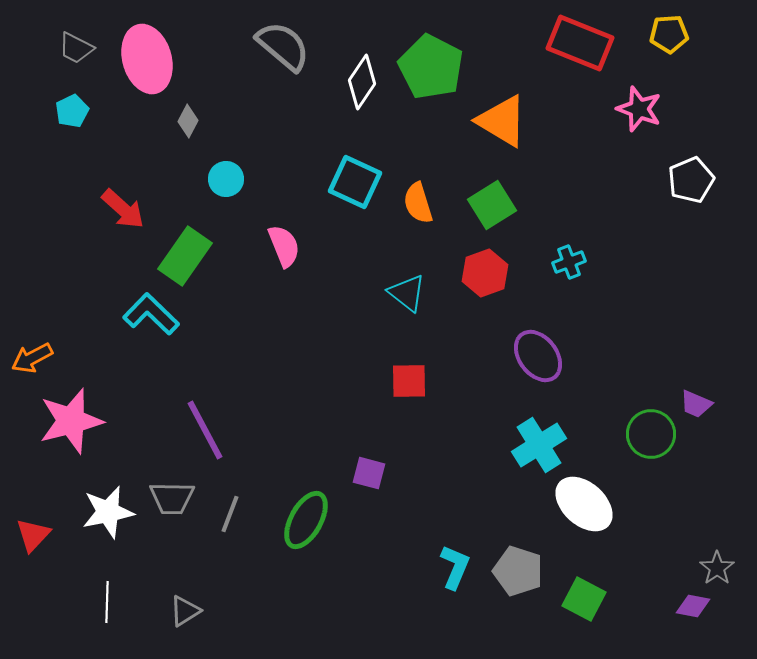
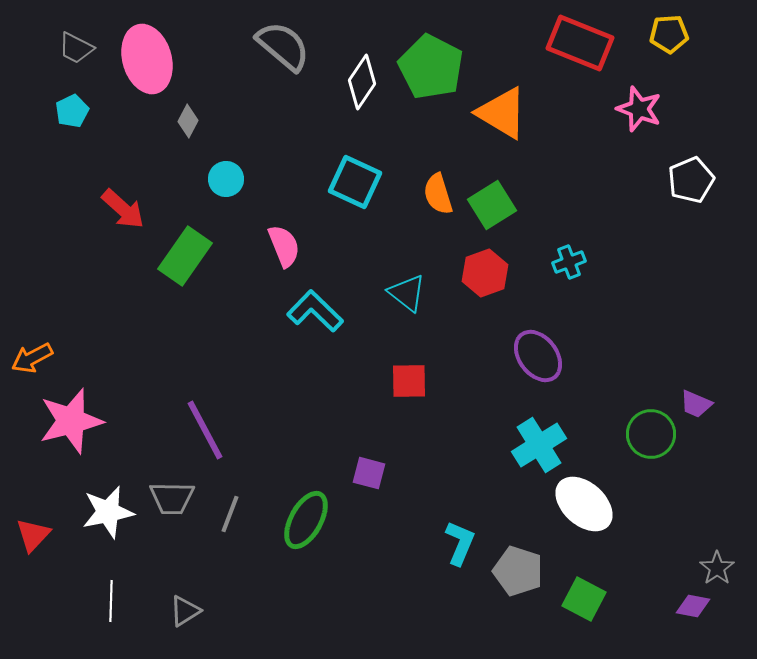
orange triangle at (502, 121): moved 8 px up
orange semicircle at (418, 203): moved 20 px right, 9 px up
cyan L-shape at (151, 314): moved 164 px right, 3 px up
cyan L-shape at (455, 567): moved 5 px right, 24 px up
white line at (107, 602): moved 4 px right, 1 px up
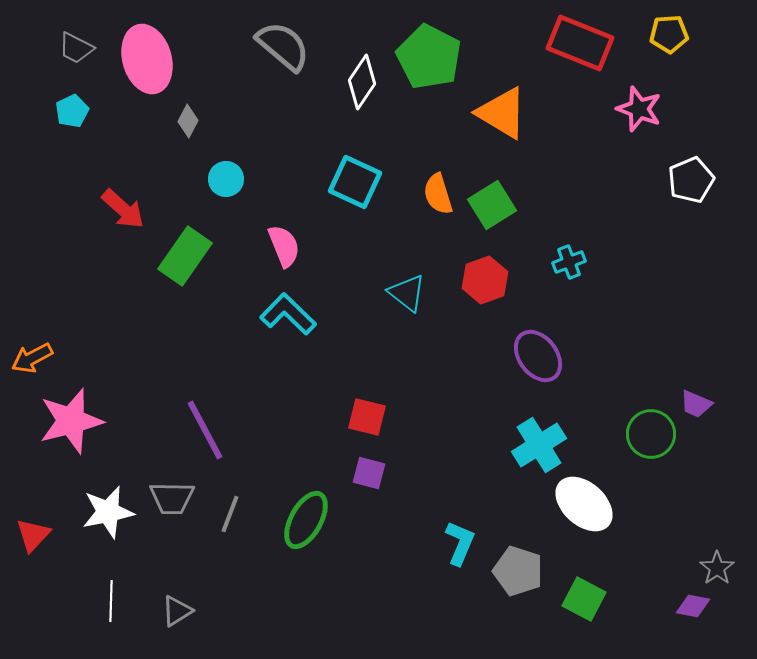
green pentagon at (431, 67): moved 2 px left, 10 px up
red hexagon at (485, 273): moved 7 px down
cyan L-shape at (315, 311): moved 27 px left, 3 px down
red square at (409, 381): moved 42 px left, 36 px down; rotated 15 degrees clockwise
gray triangle at (185, 611): moved 8 px left
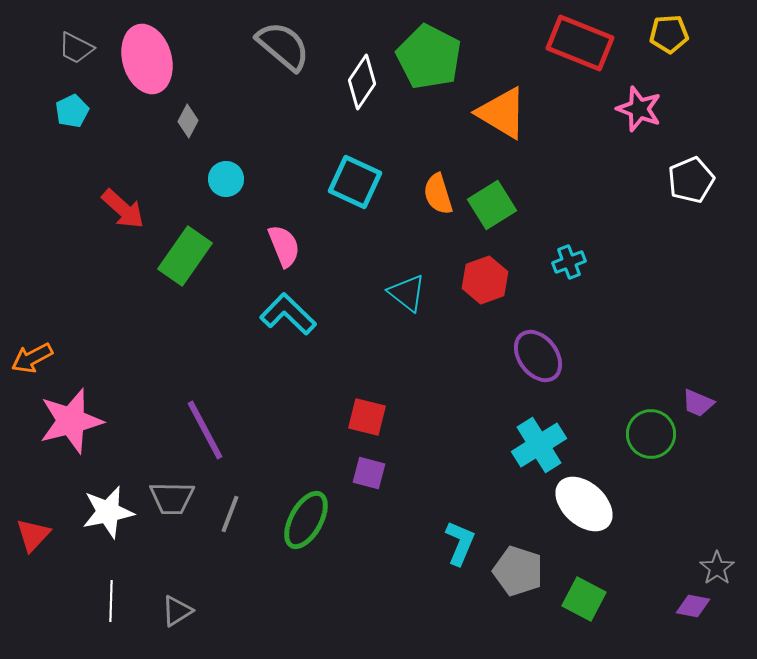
purple trapezoid at (696, 404): moved 2 px right, 1 px up
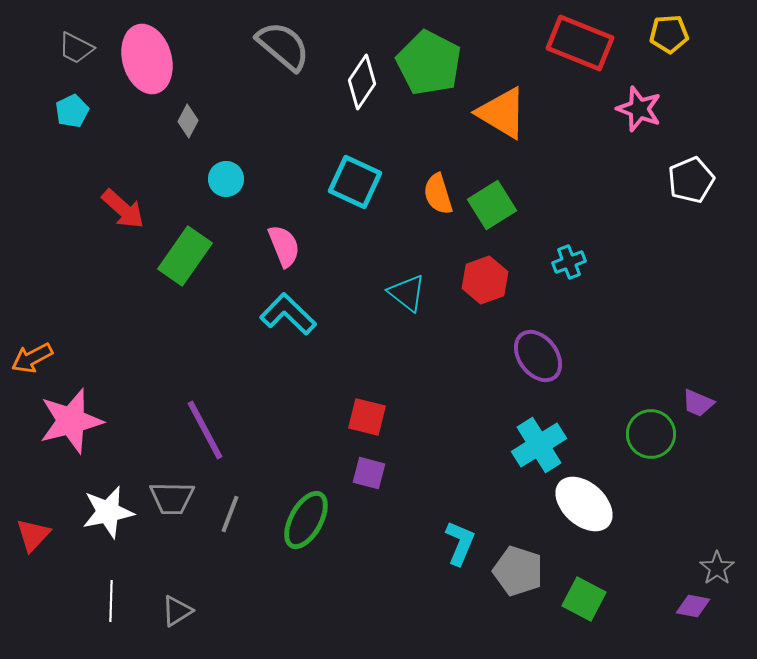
green pentagon at (429, 57): moved 6 px down
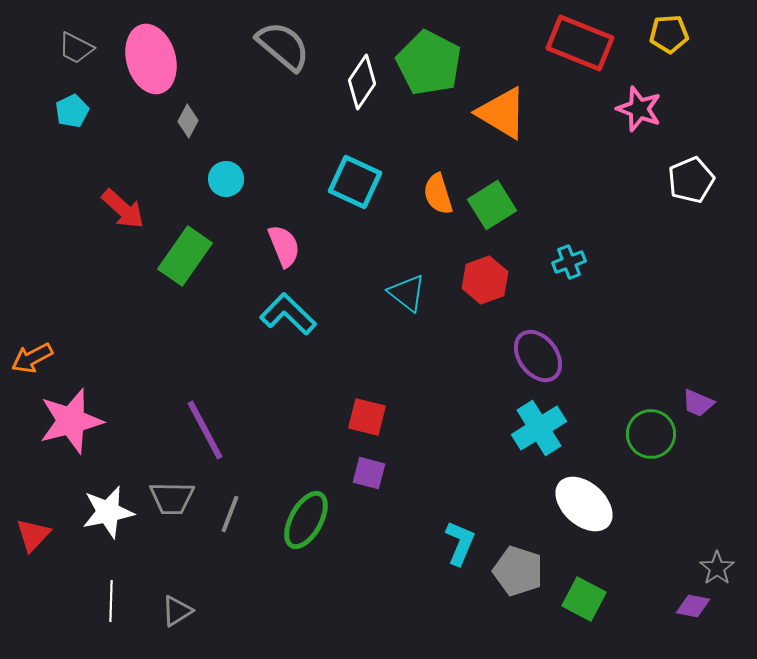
pink ellipse at (147, 59): moved 4 px right
cyan cross at (539, 445): moved 17 px up
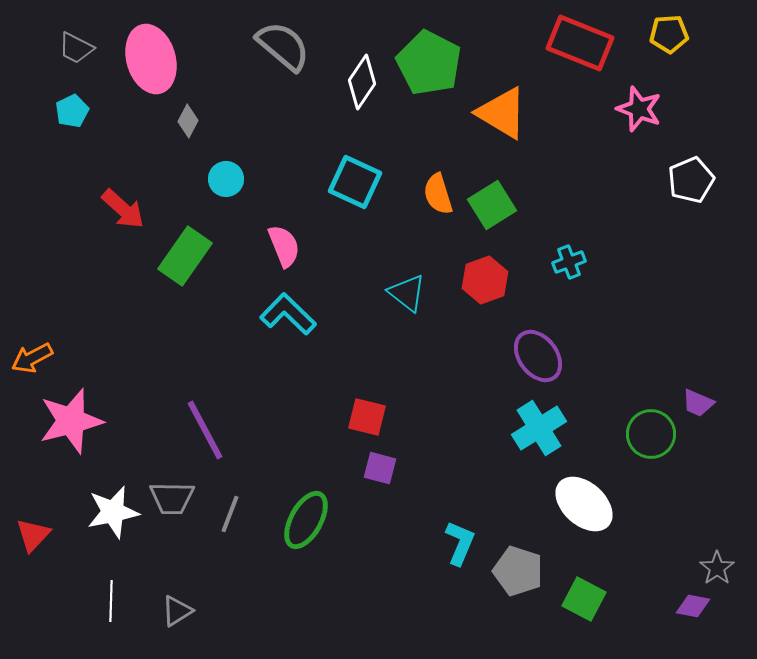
purple square at (369, 473): moved 11 px right, 5 px up
white star at (108, 512): moved 5 px right
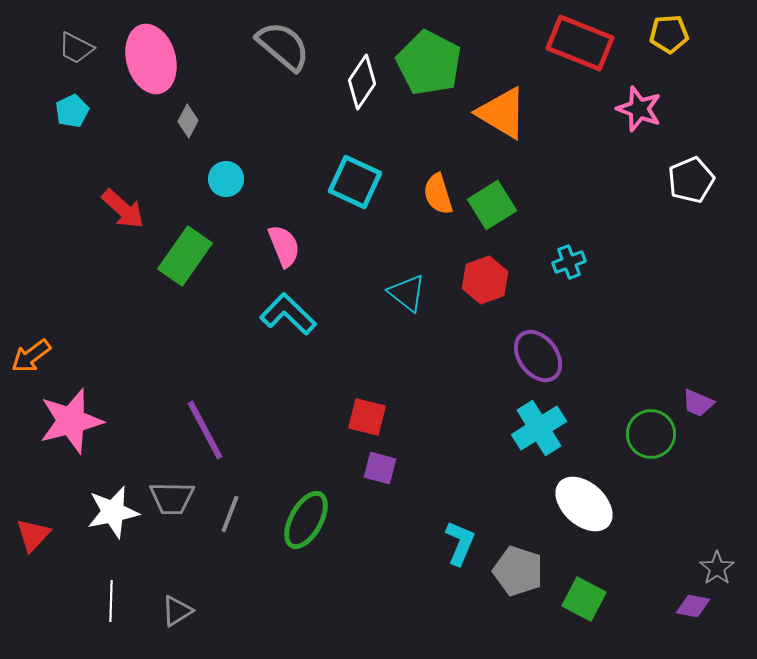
orange arrow at (32, 358): moved 1 px left, 2 px up; rotated 9 degrees counterclockwise
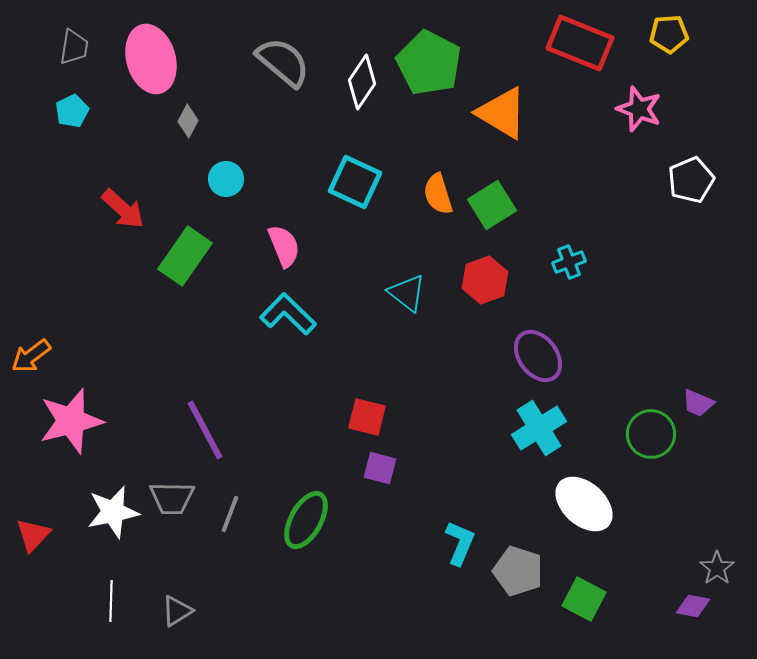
gray semicircle at (283, 46): moved 16 px down
gray trapezoid at (76, 48): moved 2 px left, 1 px up; rotated 108 degrees counterclockwise
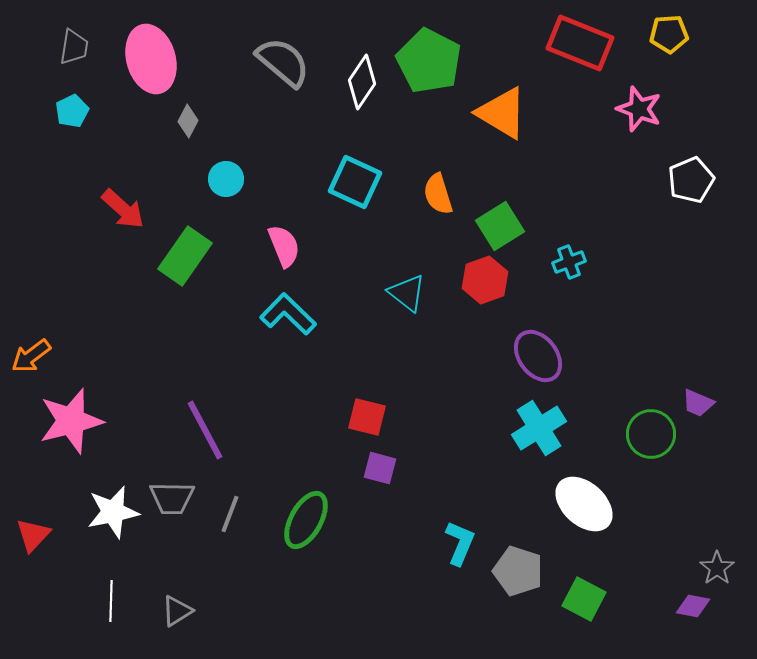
green pentagon at (429, 63): moved 2 px up
green square at (492, 205): moved 8 px right, 21 px down
